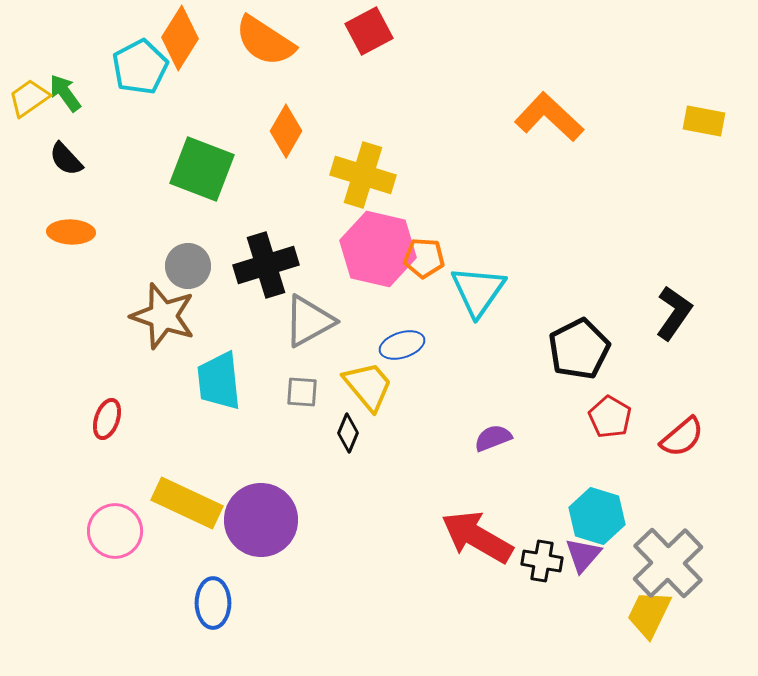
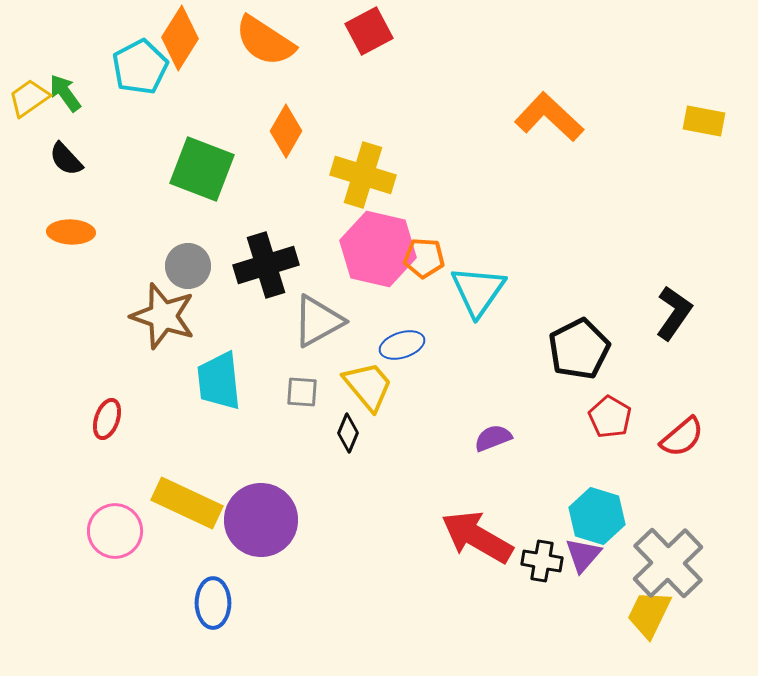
gray triangle at (309, 321): moved 9 px right
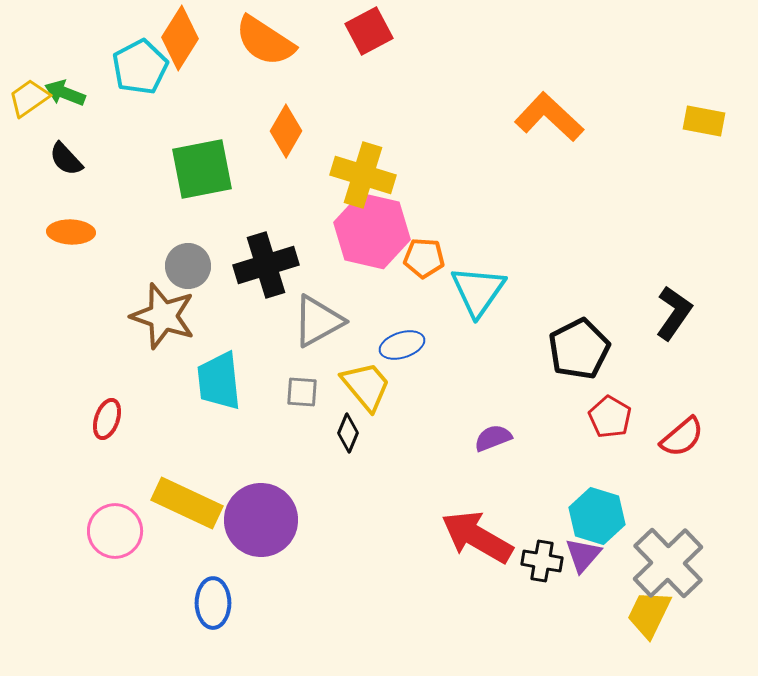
green arrow at (65, 93): rotated 33 degrees counterclockwise
green square at (202, 169): rotated 32 degrees counterclockwise
pink hexagon at (378, 249): moved 6 px left, 18 px up
yellow trapezoid at (368, 386): moved 2 px left
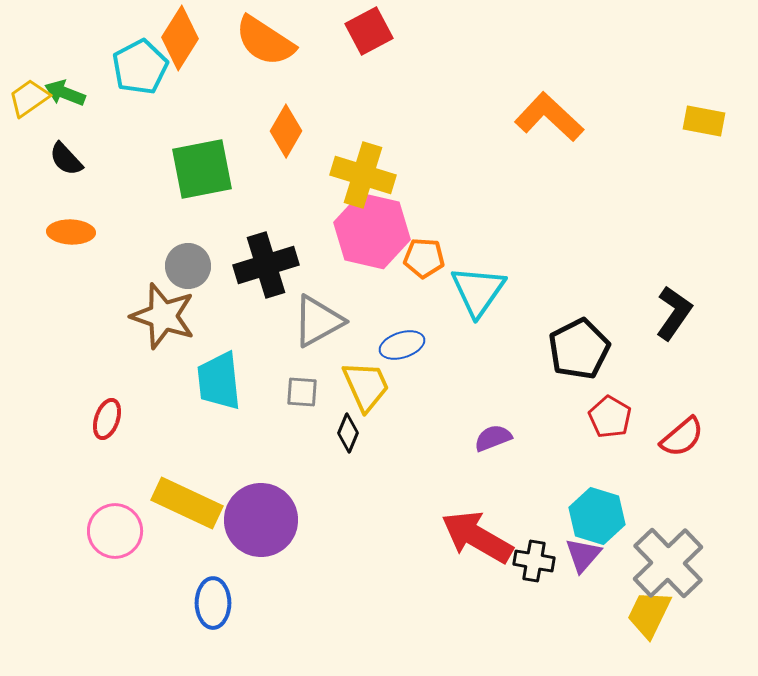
yellow trapezoid at (366, 386): rotated 16 degrees clockwise
black cross at (542, 561): moved 8 px left
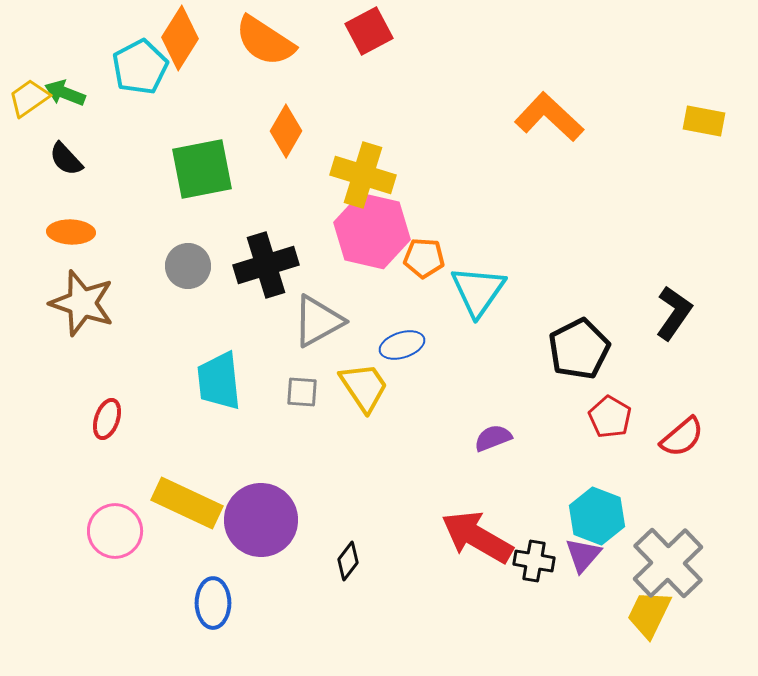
brown star at (163, 316): moved 81 px left, 13 px up
yellow trapezoid at (366, 386): moved 2 px left, 1 px down; rotated 10 degrees counterclockwise
black diamond at (348, 433): moved 128 px down; rotated 15 degrees clockwise
cyan hexagon at (597, 516): rotated 4 degrees clockwise
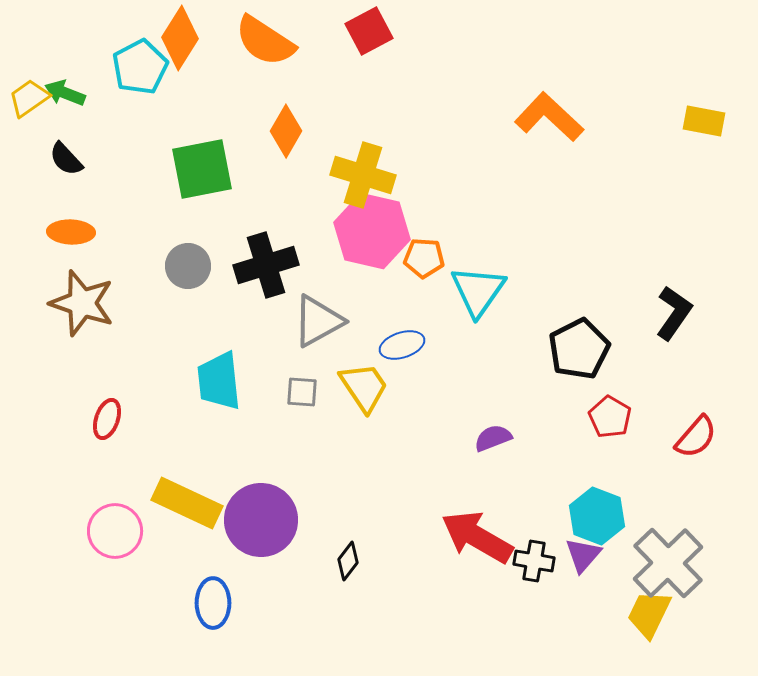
red semicircle at (682, 437): moved 14 px right; rotated 9 degrees counterclockwise
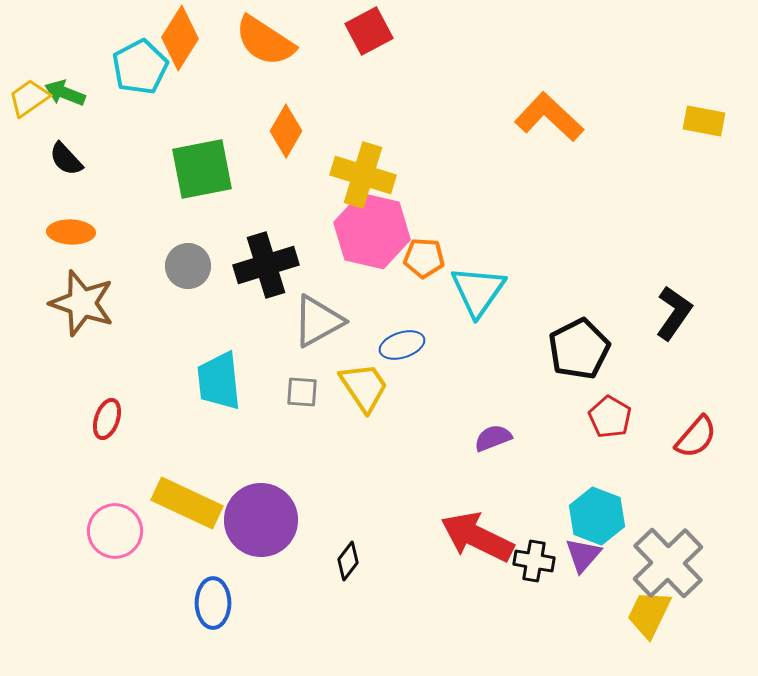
red arrow at (477, 537): rotated 4 degrees counterclockwise
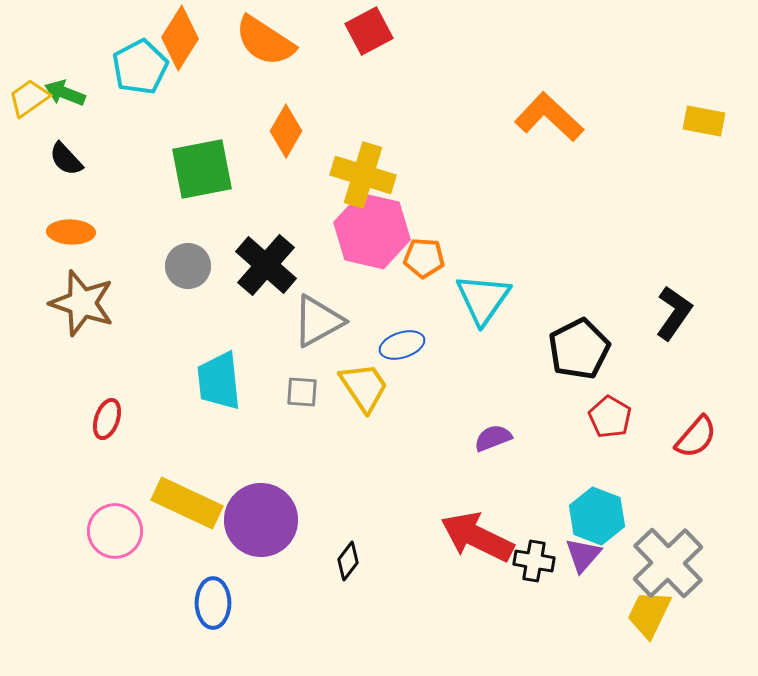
black cross at (266, 265): rotated 32 degrees counterclockwise
cyan triangle at (478, 291): moved 5 px right, 8 px down
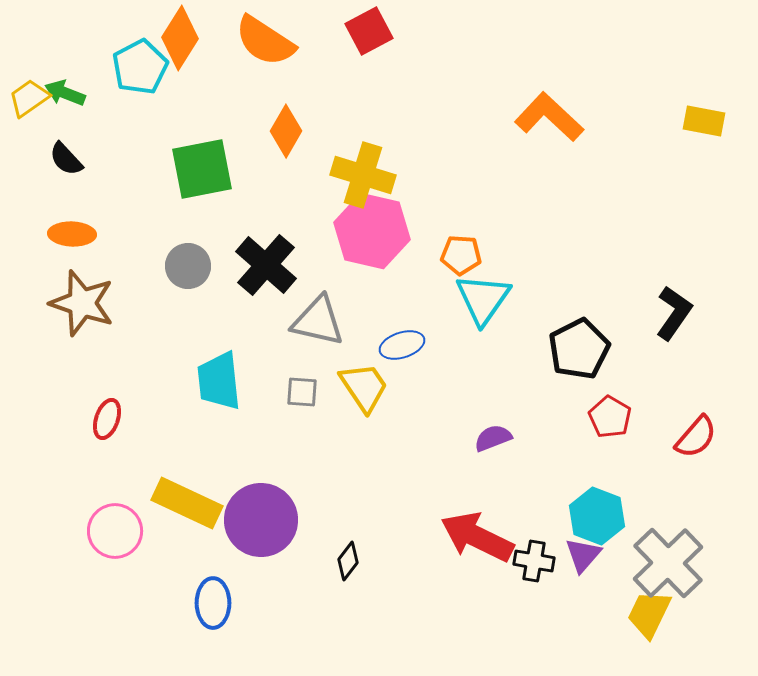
orange ellipse at (71, 232): moved 1 px right, 2 px down
orange pentagon at (424, 258): moved 37 px right, 3 px up
gray triangle at (318, 321): rotated 42 degrees clockwise
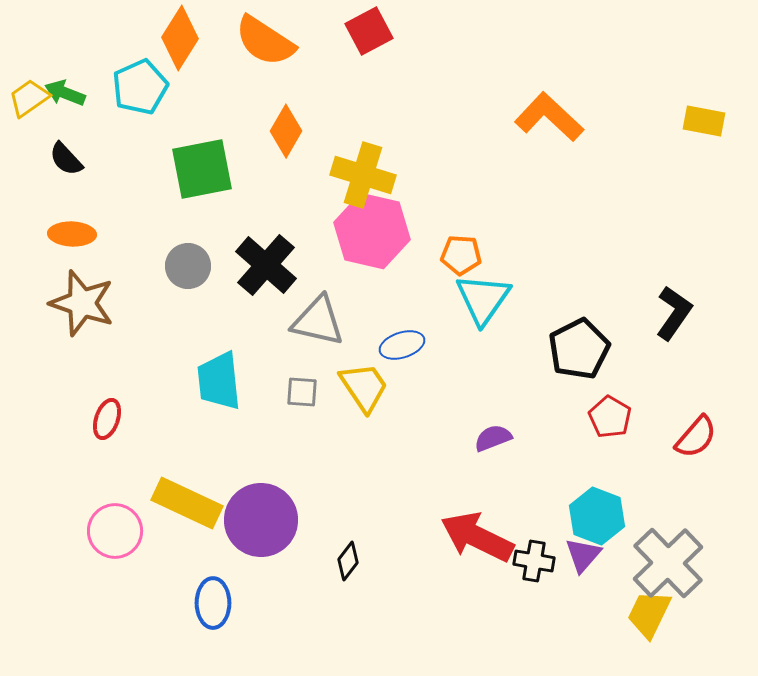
cyan pentagon at (140, 67): moved 20 px down; rotated 4 degrees clockwise
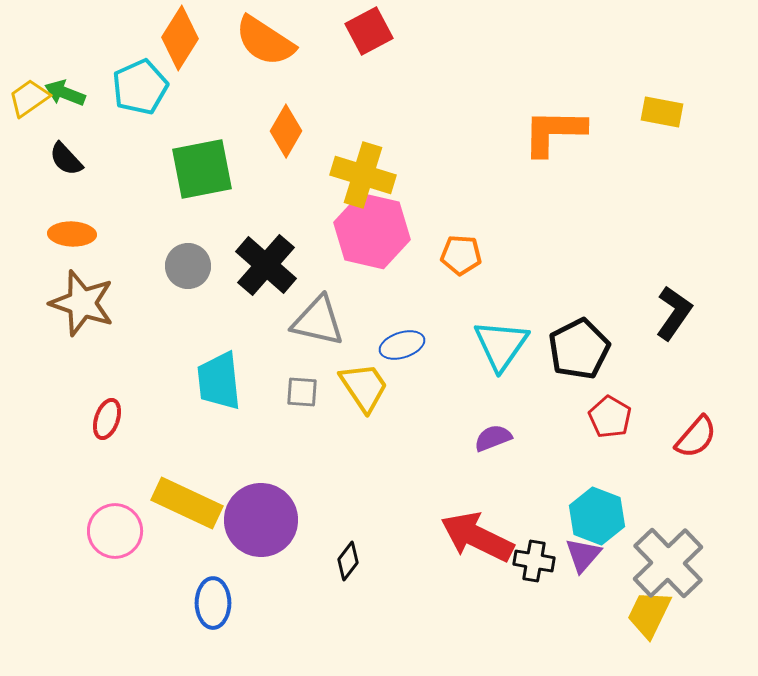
orange L-shape at (549, 117): moved 5 px right, 15 px down; rotated 42 degrees counterclockwise
yellow rectangle at (704, 121): moved 42 px left, 9 px up
cyan triangle at (483, 299): moved 18 px right, 46 px down
